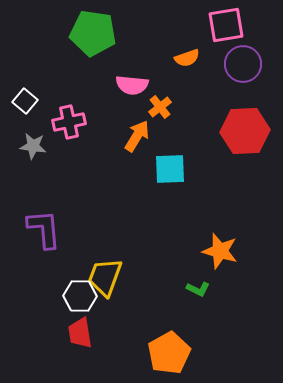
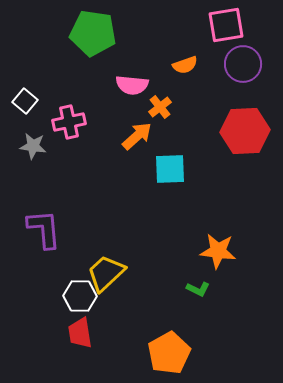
orange semicircle: moved 2 px left, 7 px down
orange arrow: rotated 16 degrees clockwise
orange star: moved 2 px left; rotated 9 degrees counterclockwise
yellow trapezoid: moved 1 px right, 4 px up; rotated 27 degrees clockwise
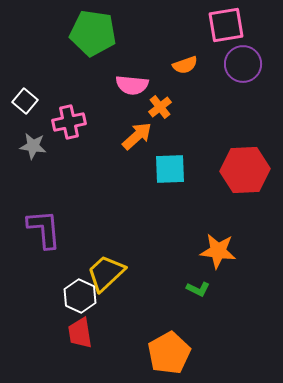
red hexagon: moved 39 px down
white hexagon: rotated 24 degrees clockwise
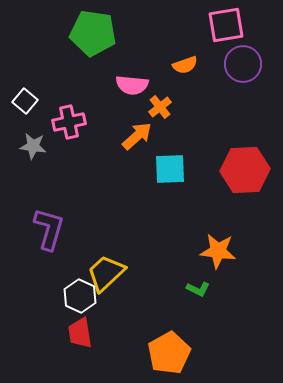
purple L-shape: moved 5 px right; rotated 21 degrees clockwise
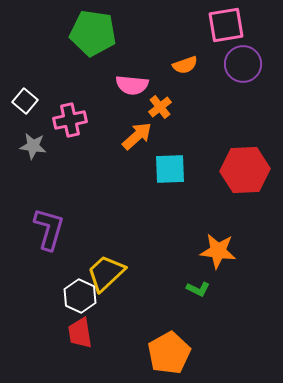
pink cross: moved 1 px right, 2 px up
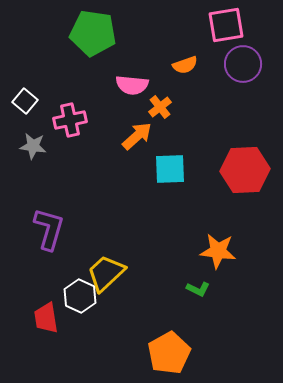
red trapezoid: moved 34 px left, 15 px up
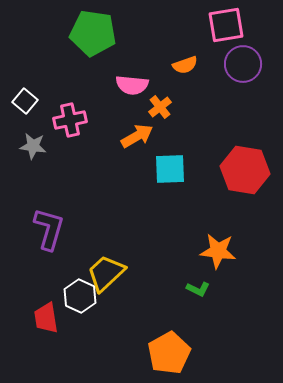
orange arrow: rotated 12 degrees clockwise
red hexagon: rotated 12 degrees clockwise
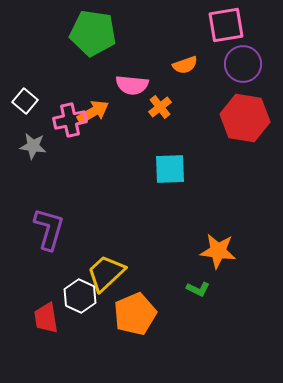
orange arrow: moved 44 px left, 24 px up
red hexagon: moved 52 px up
orange pentagon: moved 34 px left, 39 px up; rotated 6 degrees clockwise
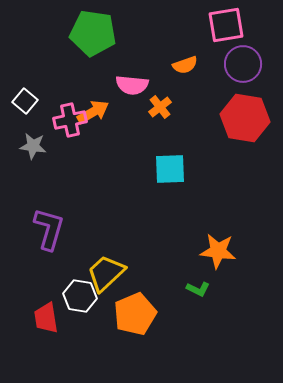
white hexagon: rotated 16 degrees counterclockwise
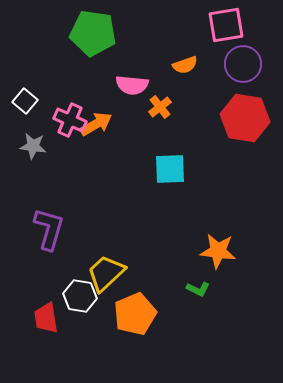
orange arrow: moved 3 px right, 12 px down
pink cross: rotated 36 degrees clockwise
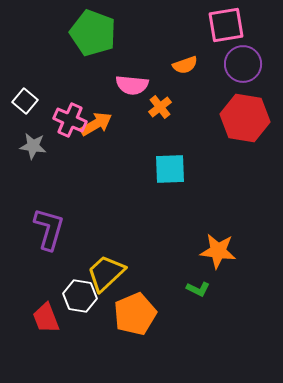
green pentagon: rotated 12 degrees clockwise
red trapezoid: rotated 12 degrees counterclockwise
